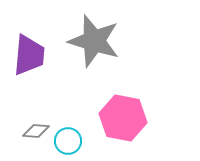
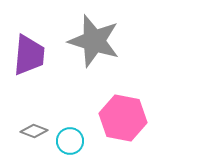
gray diamond: moved 2 px left; rotated 16 degrees clockwise
cyan circle: moved 2 px right
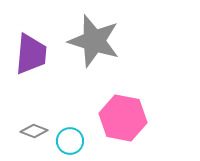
purple trapezoid: moved 2 px right, 1 px up
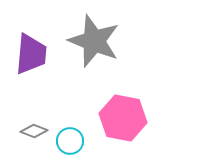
gray star: rotated 4 degrees clockwise
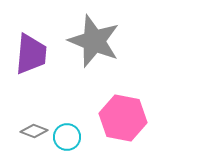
cyan circle: moved 3 px left, 4 px up
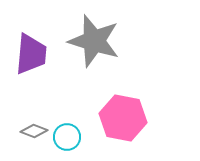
gray star: rotated 4 degrees counterclockwise
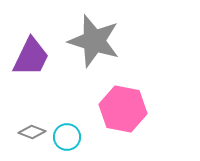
purple trapezoid: moved 3 px down; rotated 21 degrees clockwise
pink hexagon: moved 9 px up
gray diamond: moved 2 px left, 1 px down
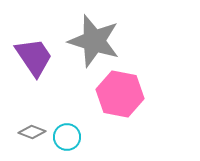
purple trapezoid: moved 3 px right; rotated 60 degrees counterclockwise
pink hexagon: moved 3 px left, 15 px up
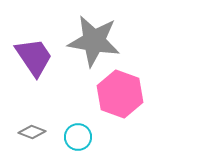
gray star: rotated 8 degrees counterclockwise
pink hexagon: rotated 9 degrees clockwise
cyan circle: moved 11 px right
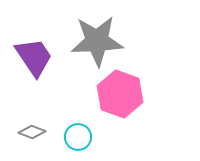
gray star: moved 3 px right; rotated 12 degrees counterclockwise
